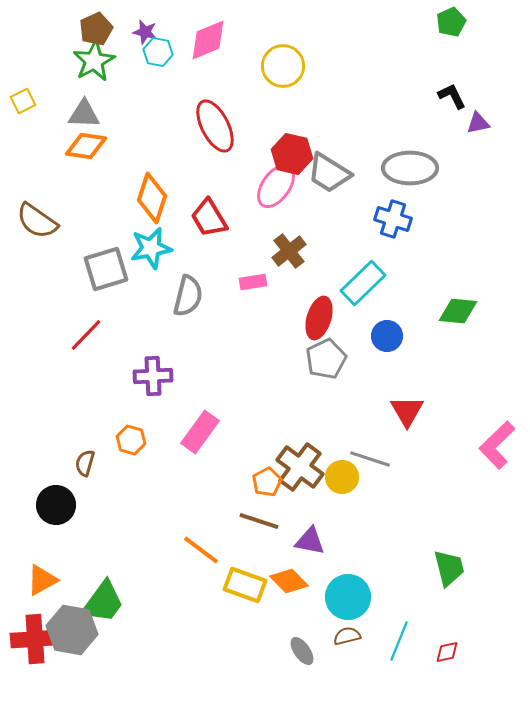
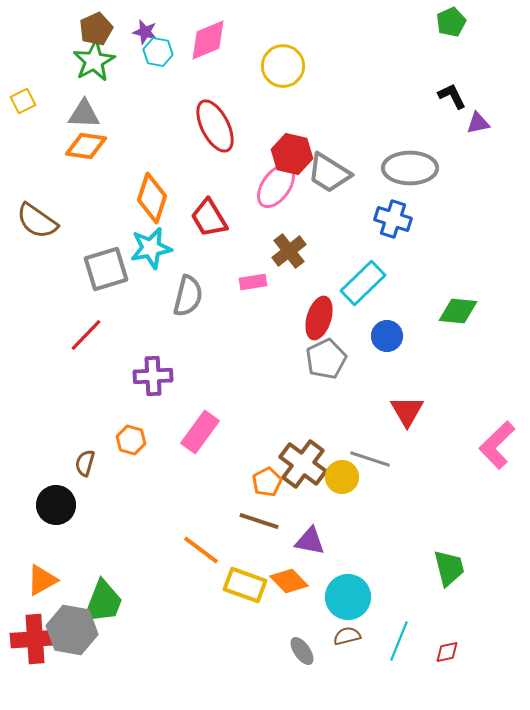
brown cross at (300, 467): moved 3 px right, 3 px up
green trapezoid at (103, 602): rotated 15 degrees counterclockwise
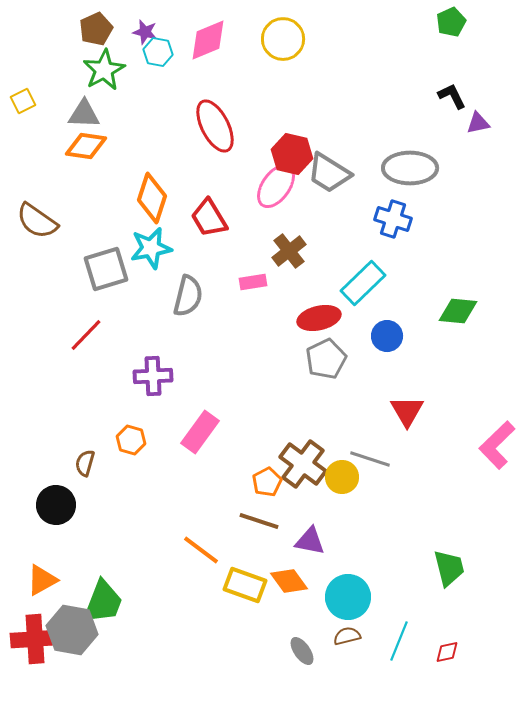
green star at (94, 61): moved 10 px right, 9 px down
yellow circle at (283, 66): moved 27 px up
red ellipse at (319, 318): rotated 60 degrees clockwise
orange diamond at (289, 581): rotated 9 degrees clockwise
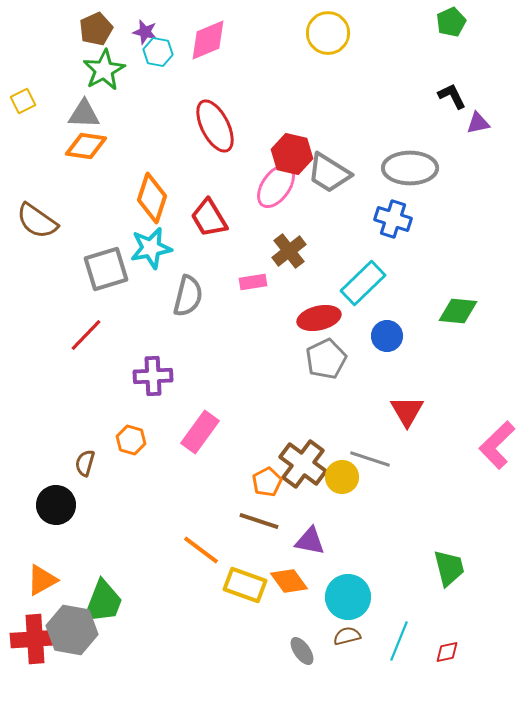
yellow circle at (283, 39): moved 45 px right, 6 px up
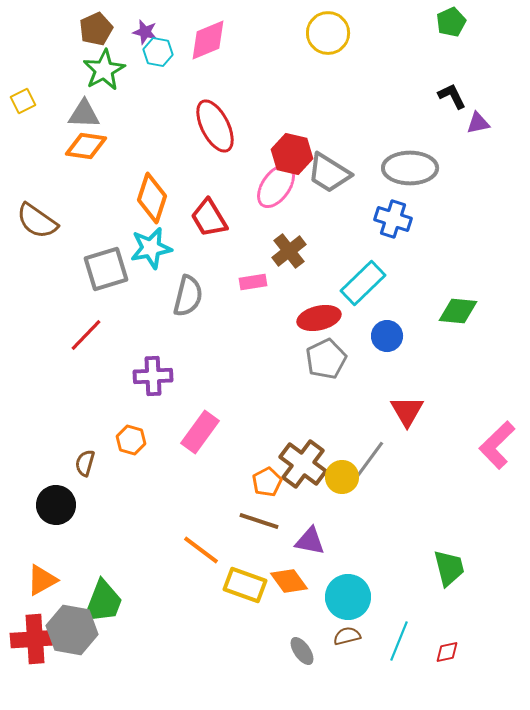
gray line at (370, 459): rotated 72 degrees counterclockwise
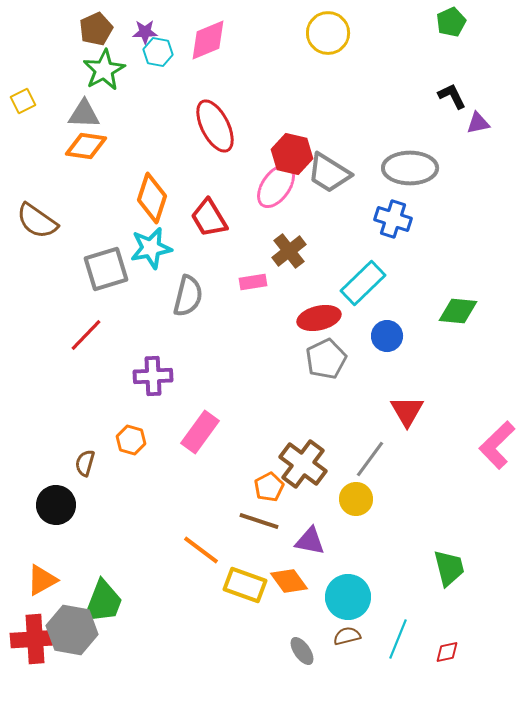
purple star at (145, 32): rotated 15 degrees counterclockwise
yellow circle at (342, 477): moved 14 px right, 22 px down
orange pentagon at (267, 482): moved 2 px right, 5 px down
cyan line at (399, 641): moved 1 px left, 2 px up
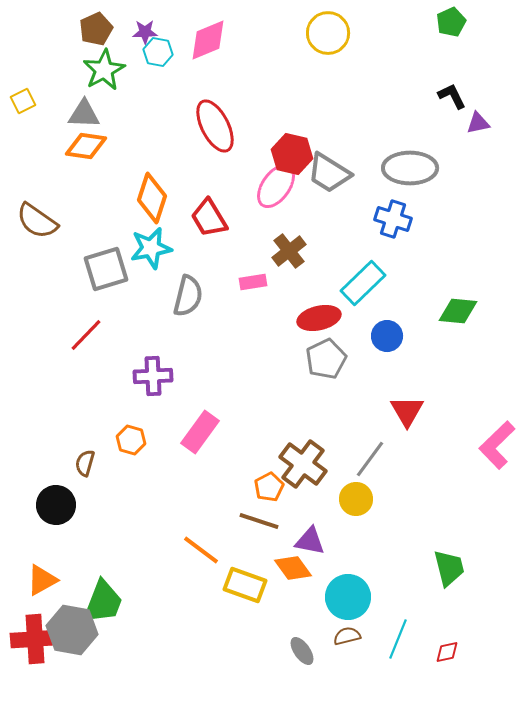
orange diamond at (289, 581): moved 4 px right, 13 px up
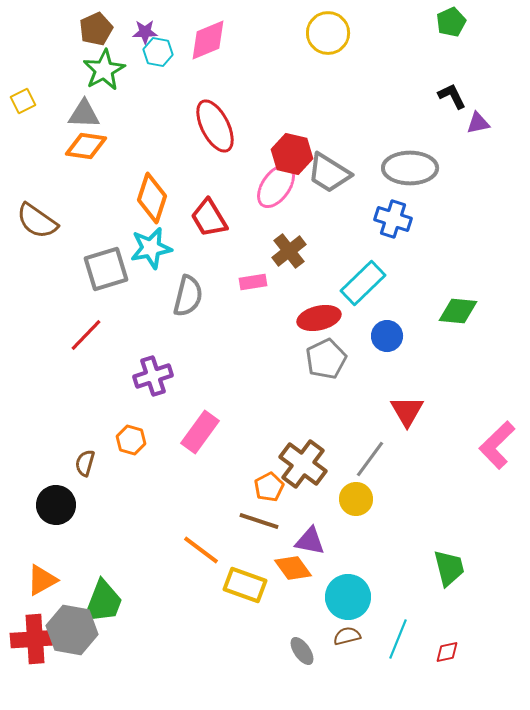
purple cross at (153, 376): rotated 15 degrees counterclockwise
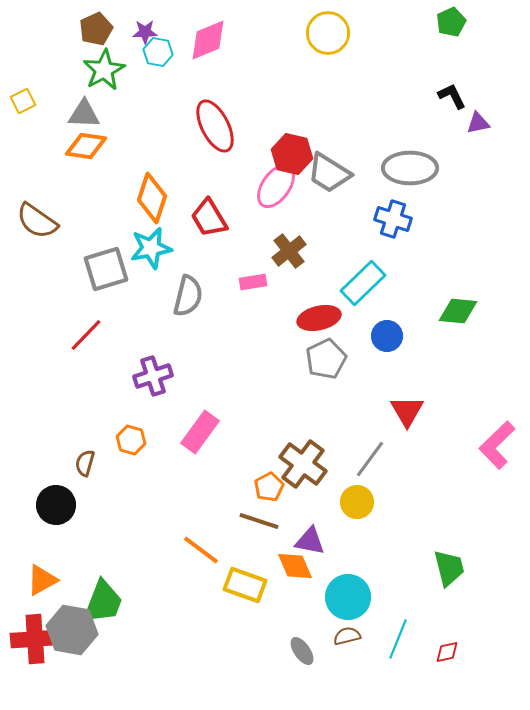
yellow circle at (356, 499): moved 1 px right, 3 px down
orange diamond at (293, 568): moved 2 px right, 2 px up; rotated 12 degrees clockwise
